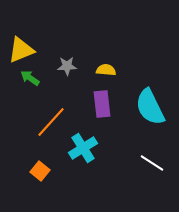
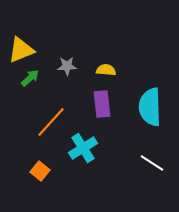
green arrow: rotated 102 degrees clockwise
cyan semicircle: rotated 24 degrees clockwise
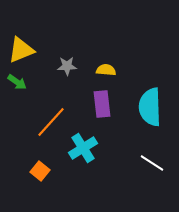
green arrow: moved 13 px left, 4 px down; rotated 78 degrees clockwise
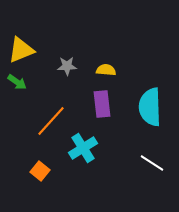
orange line: moved 1 px up
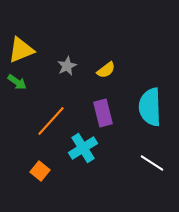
gray star: rotated 24 degrees counterclockwise
yellow semicircle: rotated 138 degrees clockwise
purple rectangle: moved 1 px right, 9 px down; rotated 8 degrees counterclockwise
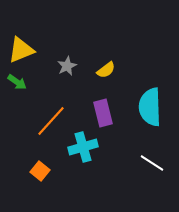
cyan cross: moved 1 px up; rotated 16 degrees clockwise
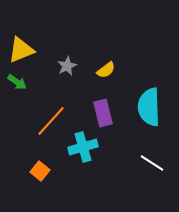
cyan semicircle: moved 1 px left
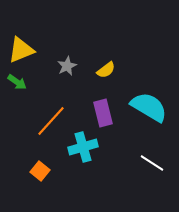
cyan semicircle: rotated 123 degrees clockwise
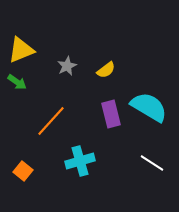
purple rectangle: moved 8 px right, 1 px down
cyan cross: moved 3 px left, 14 px down
orange square: moved 17 px left
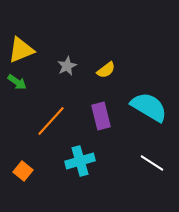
purple rectangle: moved 10 px left, 2 px down
